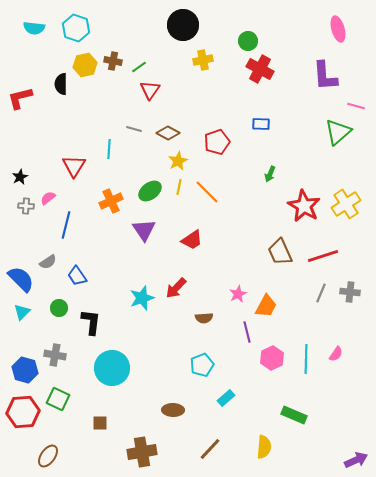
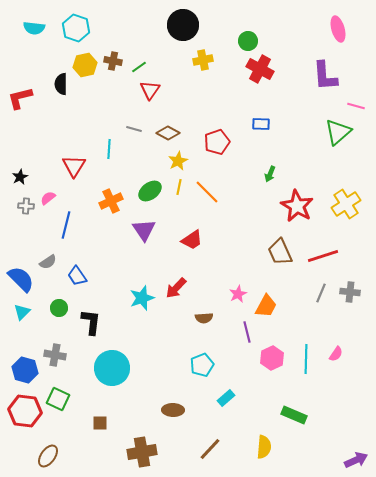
red star at (304, 206): moved 7 px left
red hexagon at (23, 412): moved 2 px right, 1 px up; rotated 12 degrees clockwise
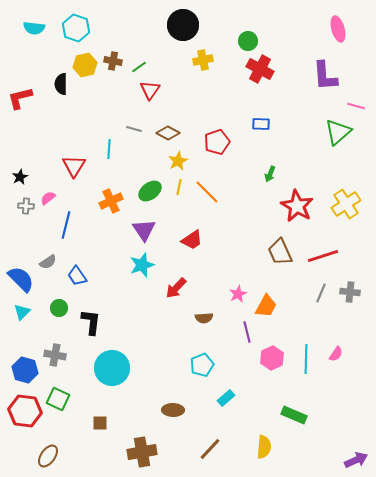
cyan star at (142, 298): moved 33 px up
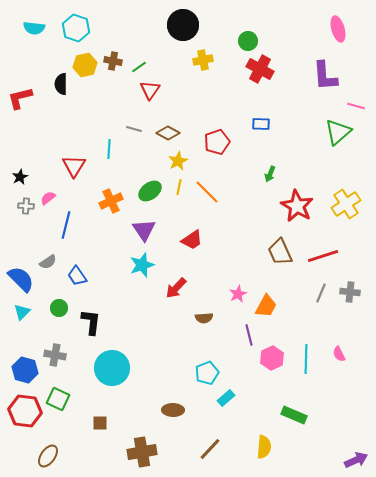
purple line at (247, 332): moved 2 px right, 3 px down
pink semicircle at (336, 354): moved 3 px right; rotated 119 degrees clockwise
cyan pentagon at (202, 365): moved 5 px right, 8 px down
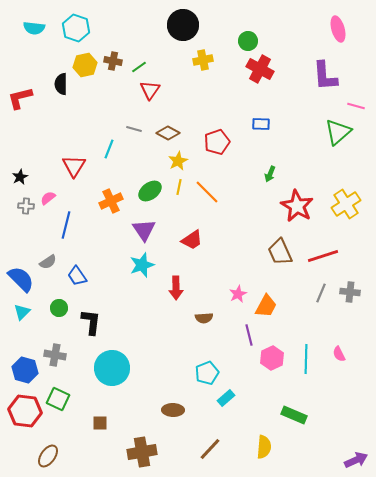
cyan line at (109, 149): rotated 18 degrees clockwise
red arrow at (176, 288): rotated 45 degrees counterclockwise
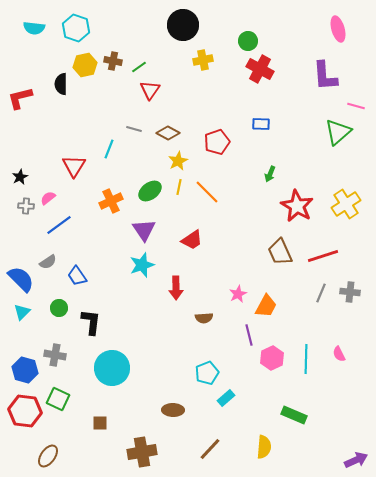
blue line at (66, 225): moved 7 px left; rotated 40 degrees clockwise
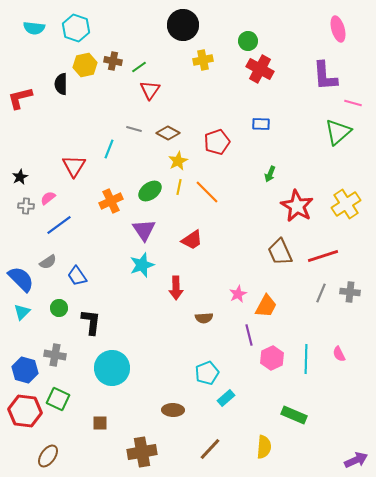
pink line at (356, 106): moved 3 px left, 3 px up
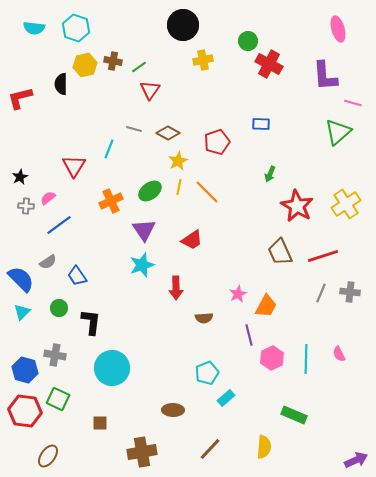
red cross at (260, 69): moved 9 px right, 5 px up
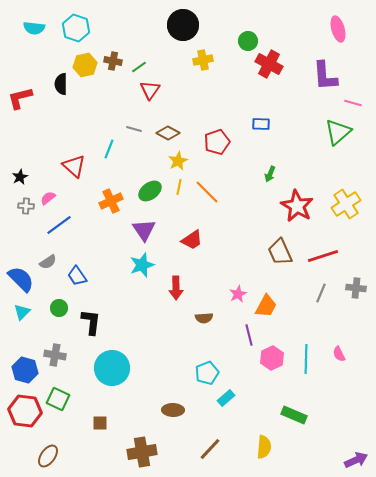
red triangle at (74, 166): rotated 20 degrees counterclockwise
gray cross at (350, 292): moved 6 px right, 4 px up
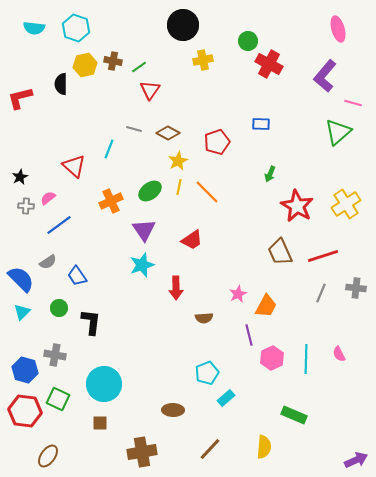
purple L-shape at (325, 76): rotated 44 degrees clockwise
cyan circle at (112, 368): moved 8 px left, 16 px down
